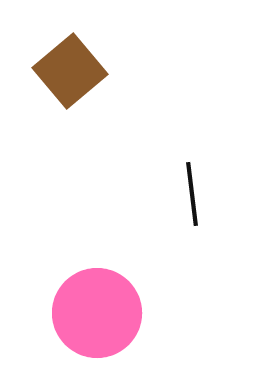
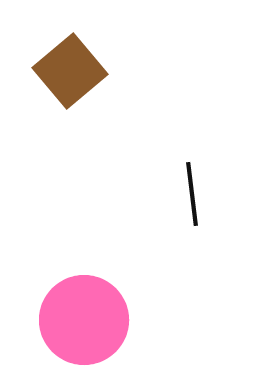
pink circle: moved 13 px left, 7 px down
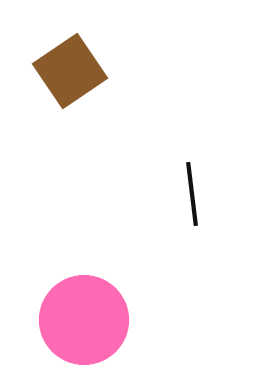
brown square: rotated 6 degrees clockwise
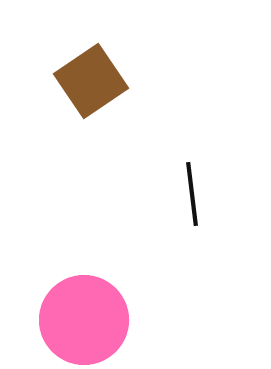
brown square: moved 21 px right, 10 px down
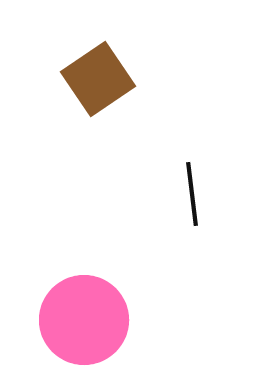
brown square: moved 7 px right, 2 px up
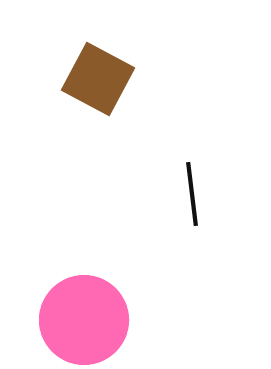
brown square: rotated 28 degrees counterclockwise
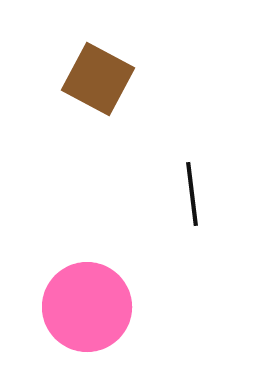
pink circle: moved 3 px right, 13 px up
